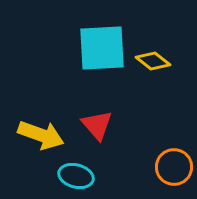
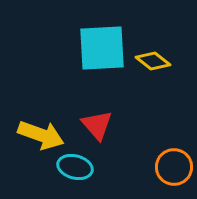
cyan ellipse: moved 1 px left, 9 px up
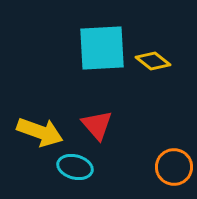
yellow arrow: moved 1 px left, 3 px up
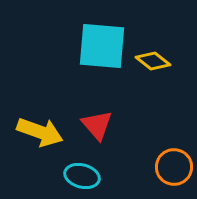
cyan square: moved 2 px up; rotated 8 degrees clockwise
cyan ellipse: moved 7 px right, 9 px down
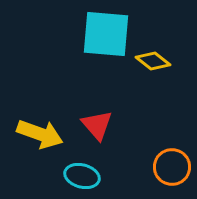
cyan square: moved 4 px right, 12 px up
yellow arrow: moved 2 px down
orange circle: moved 2 px left
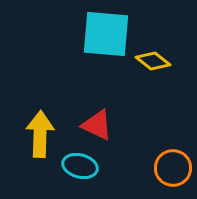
red triangle: rotated 24 degrees counterclockwise
yellow arrow: rotated 108 degrees counterclockwise
orange circle: moved 1 px right, 1 px down
cyan ellipse: moved 2 px left, 10 px up
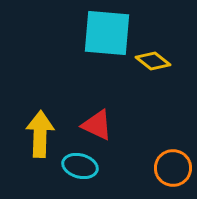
cyan square: moved 1 px right, 1 px up
